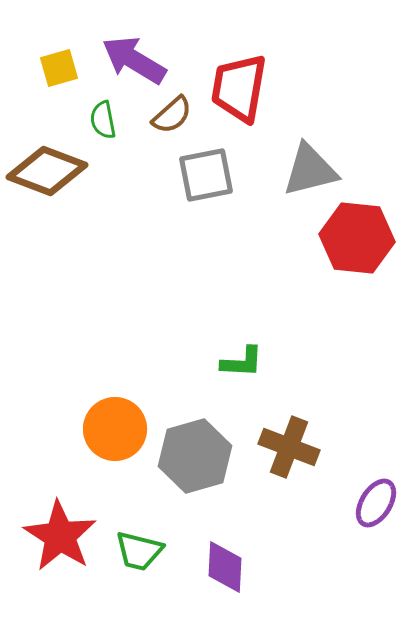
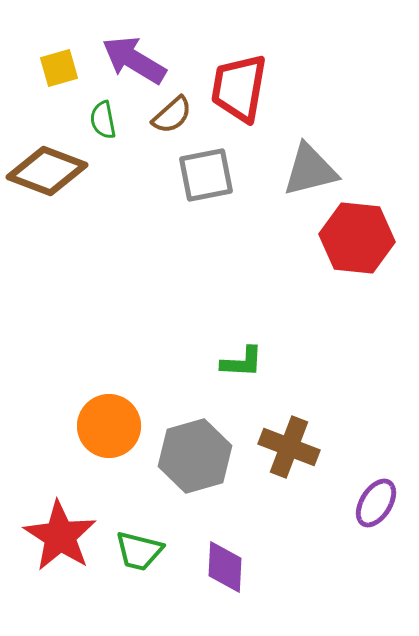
orange circle: moved 6 px left, 3 px up
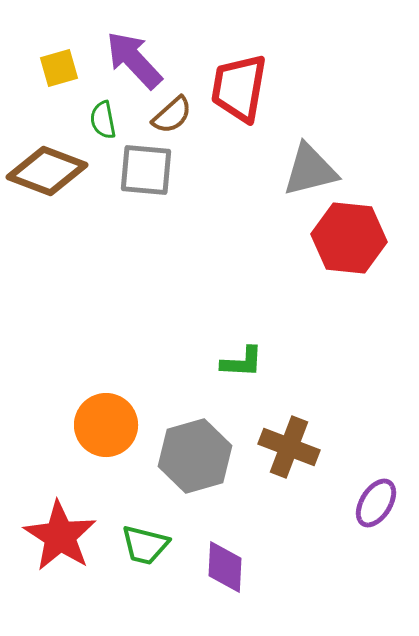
purple arrow: rotated 16 degrees clockwise
gray square: moved 60 px left, 5 px up; rotated 16 degrees clockwise
red hexagon: moved 8 px left
orange circle: moved 3 px left, 1 px up
green trapezoid: moved 6 px right, 6 px up
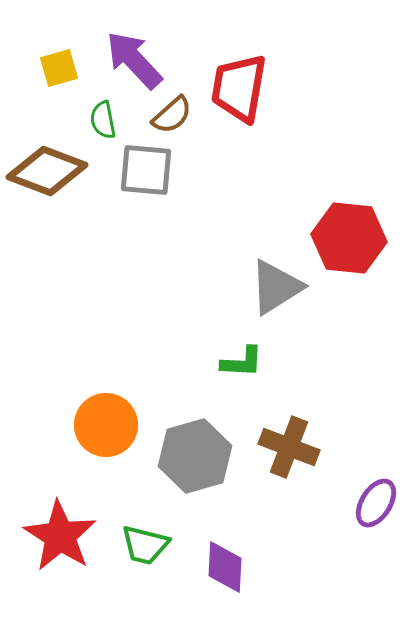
gray triangle: moved 34 px left, 117 px down; rotated 18 degrees counterclockwise
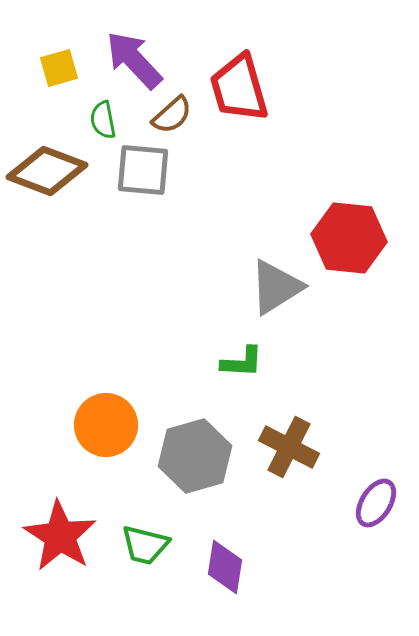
red trapezoid: rotated 26 degrees counterclockwise
gray square: moved 3 px left
brown cross: rotated 6 degrees clockwise
purple diamond: rotated 6 degrees clockwise
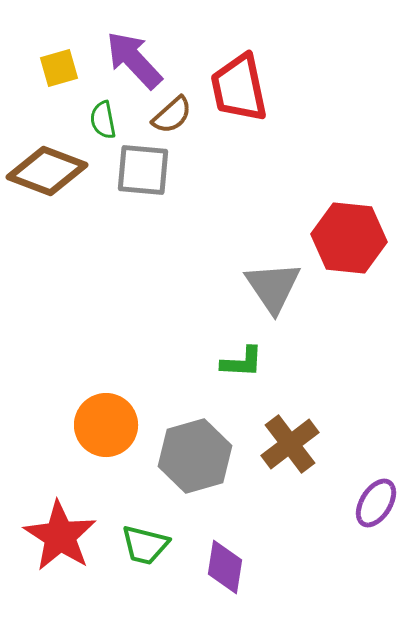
red trapezoid: rotated 4 degrees clockwise
gray triangle: moved 3 px left; rotated 32 degrees counterclockwise
brown cross: moved 1 px right, 3 px up; rotated 26 degrees clockwise
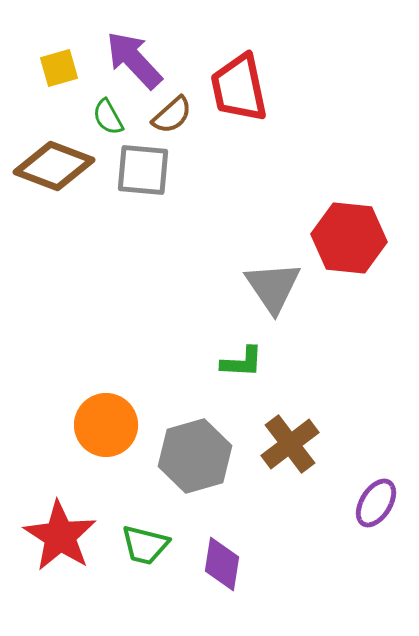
green semicircle: moved 5 px right, 3 px up; rotated 18 degrees counterclockwise
brown diamond: moved 7 px right, 5 px up
purple diamond: moved 3 px left, 3 px up
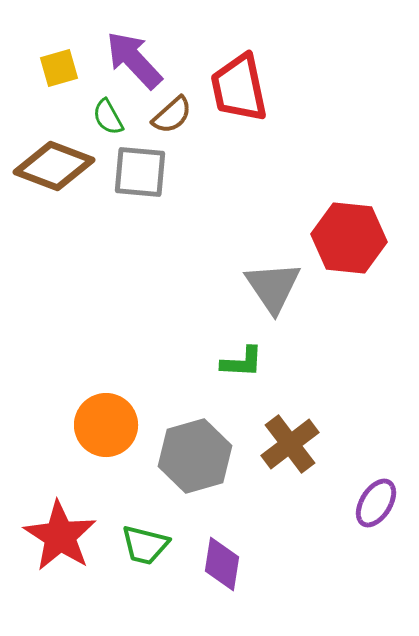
gray square: moved 3 px left, 2 px down
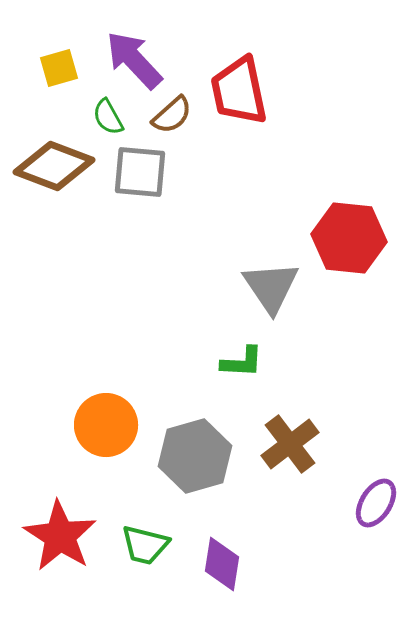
red trapezoid: moved 3 px down
gray triangle: moved 2 px left
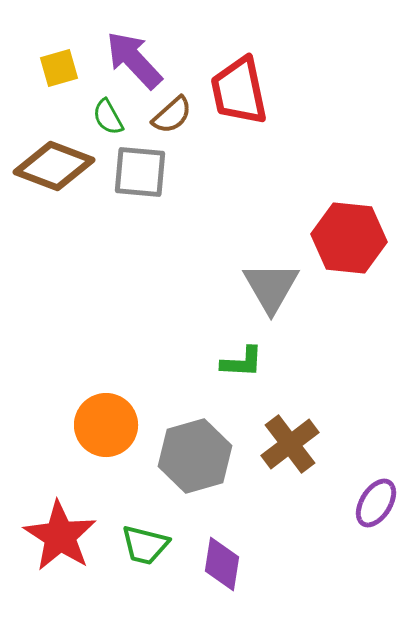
gray triangle: rotated 4 degrees clockwise
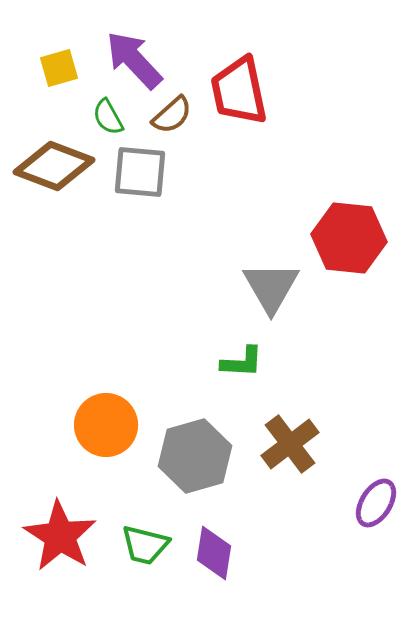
purple diamond: moved 8 px left, 11 px up
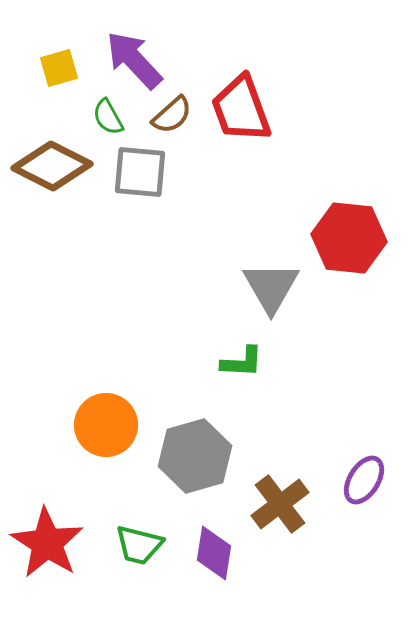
red trapezoid: moved 2 px right, 18 px down; rotated 8 degrees counterclockwise
brown diamond: moved 2 px left; rotated 6 degrees clockwise
brown cross: moved 10 px left, 60 px down
purple ellipse: moved 12 px left, 23 px up
red star: moved 13 px left, 7 px down
green trapezoid: moved 6 px left
